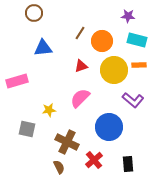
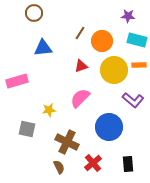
red cross: moved 1 px left, 3 px down
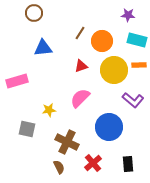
purple star: moved 1 px up
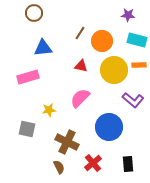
red triangle: rotated 32 degrees clockwise
pink rectangle: moved 11 px right, 4 px up
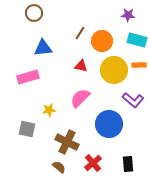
blue circle: moved 3 px up
brown semicircle: rotated 24 degrees counterclockwise
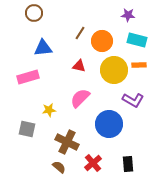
red triangle: moved 2 px left
purple L-shape: rotated 10 degrees counterclockwise
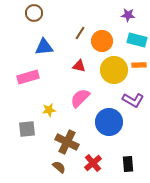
blue triangle: moved 1 px right, 1 px up
blue circle: moved 2 px up
gray square: rotated 18 degrees counterclockwise
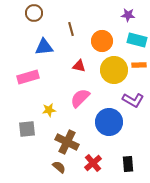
brown line: moved 9 px left, 4 px up; rotated 48 degrees counterclockwise
